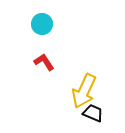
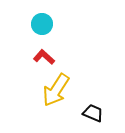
red L-shape: moved 5 px up; rotated 15 degrees counterclockwise
yellow arrow: moved 28 px left, 1 px up; rotated 8 degrees clockwise
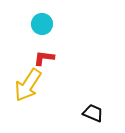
red L-shape: moved 1 px down; rotated 35 degrees counterclockwise
yellow arrow: moved 28 px left, 5 px up
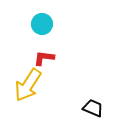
black trapezoid: moved 5 px up
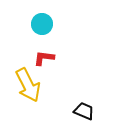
yellow arrow: rotated 60 degrees counterclockwise
black trapezoid: moved 9 px left, 3 px down
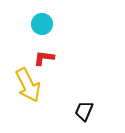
black trapezoid: rotated 90 degrees counterclockwise
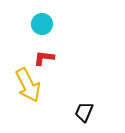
black trapezoid: moved 1 px down
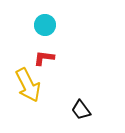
cyan circle: moved 3 px right, 1 px down
black trapezoid: moved 3 px left, 2 px up; rotated 60 degrees counterclockwise
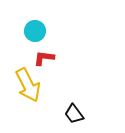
cyan circle: moved 10 px left, 6 px down
black trapezoid: moved 7 px left, 4 px down
